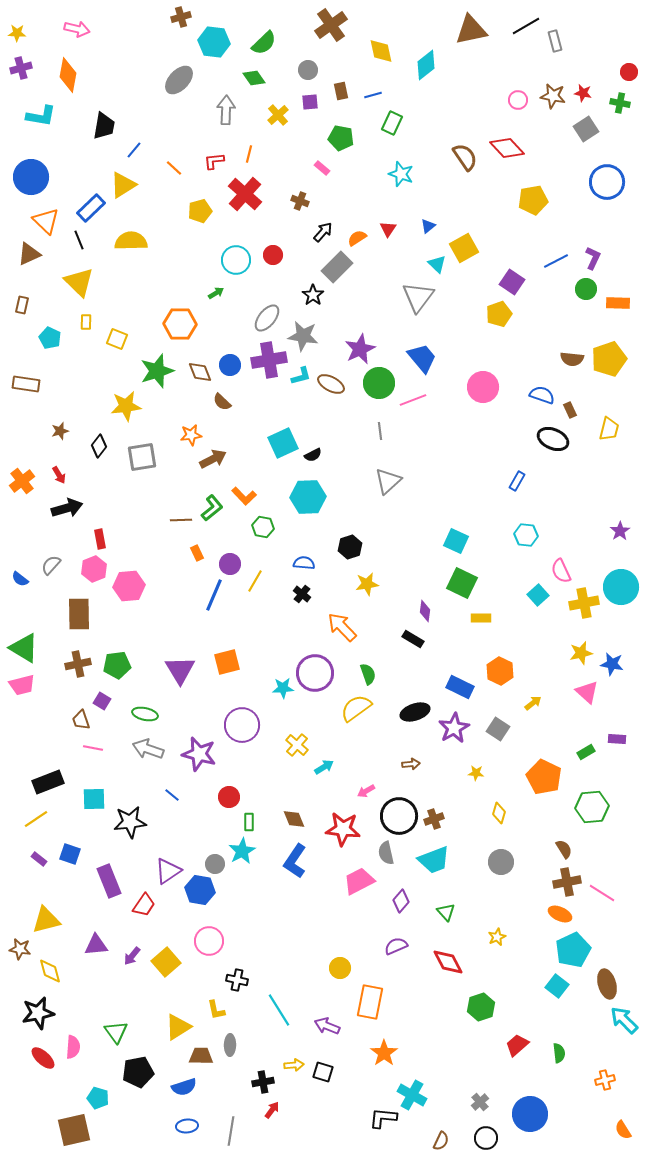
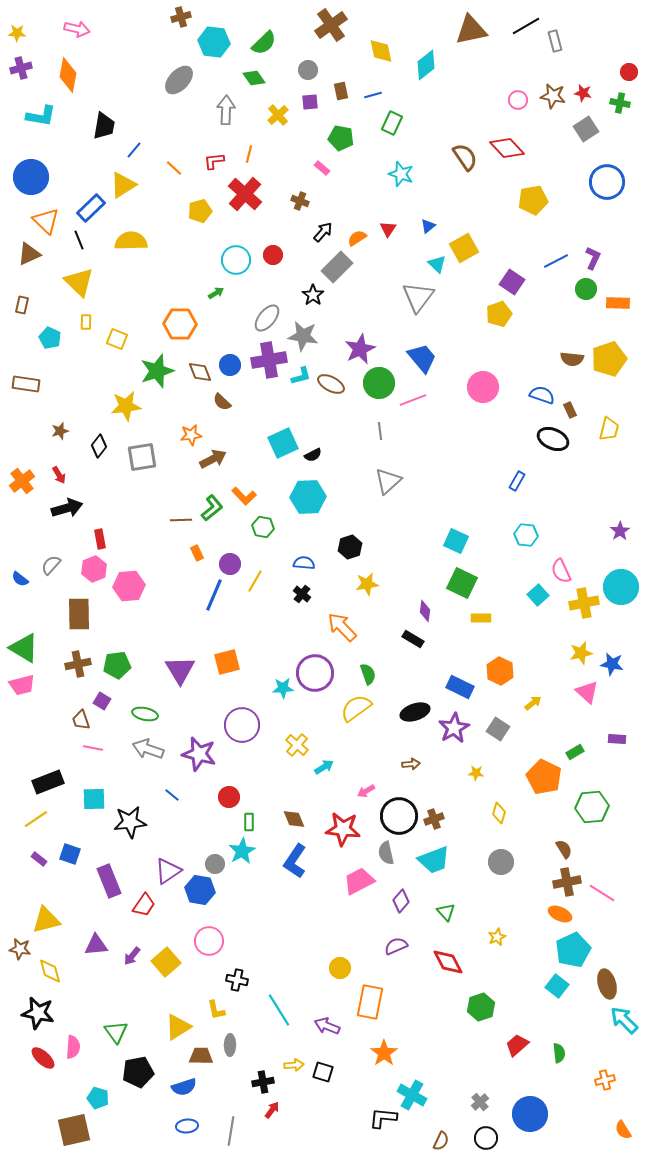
green rectangle at (586, 752): moved 11 px left
black star at (38, 1013): rotated 24 degrees clockwise
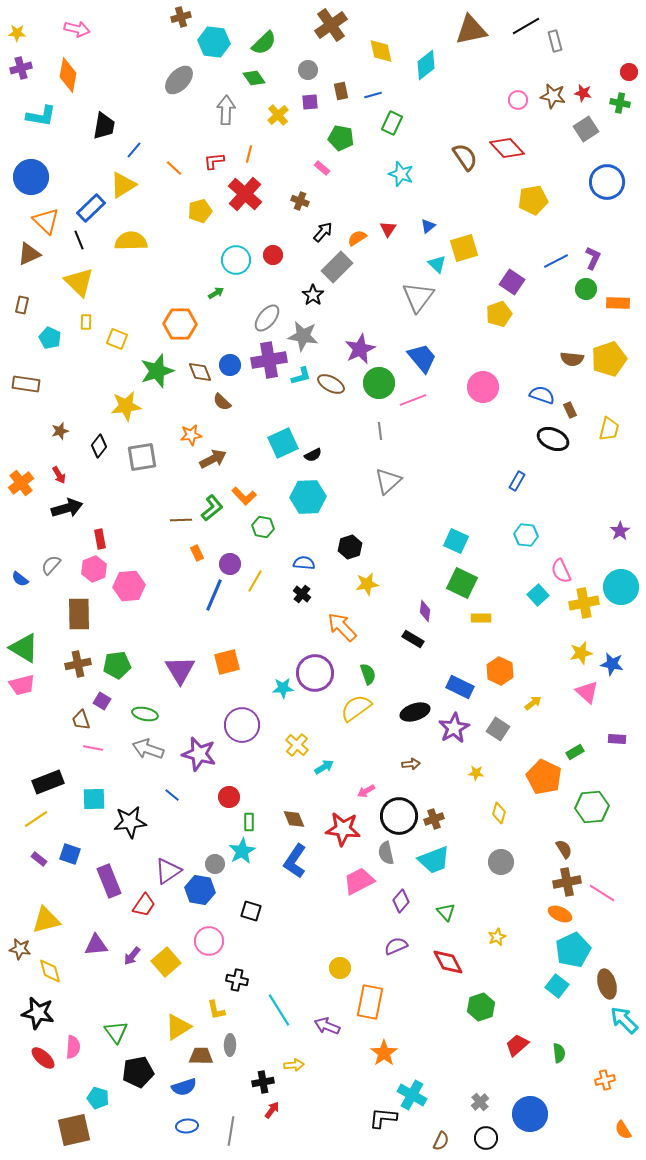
yellow square at (464, 248): rotated 12 degrees clockwise
orange cross at (22, 481): moved 1 px left, 2 px down
black square at (323, 1072): moved 72 px left, 161 px up
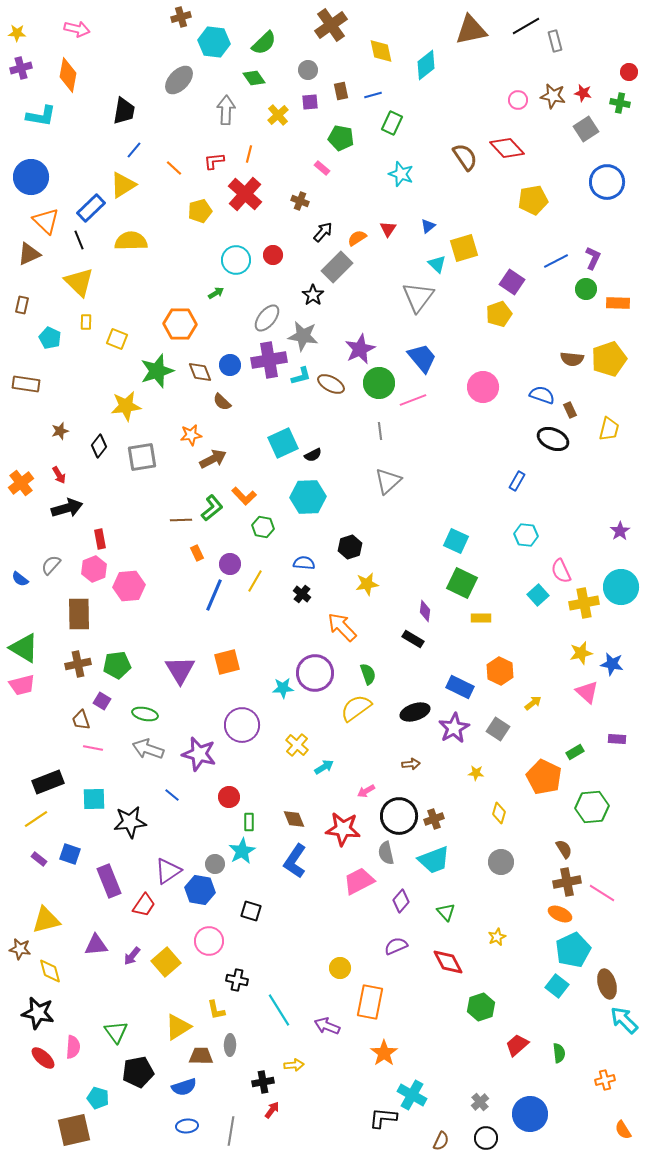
black trapezoid at (104, 126): moved 20 px right, 15 px up
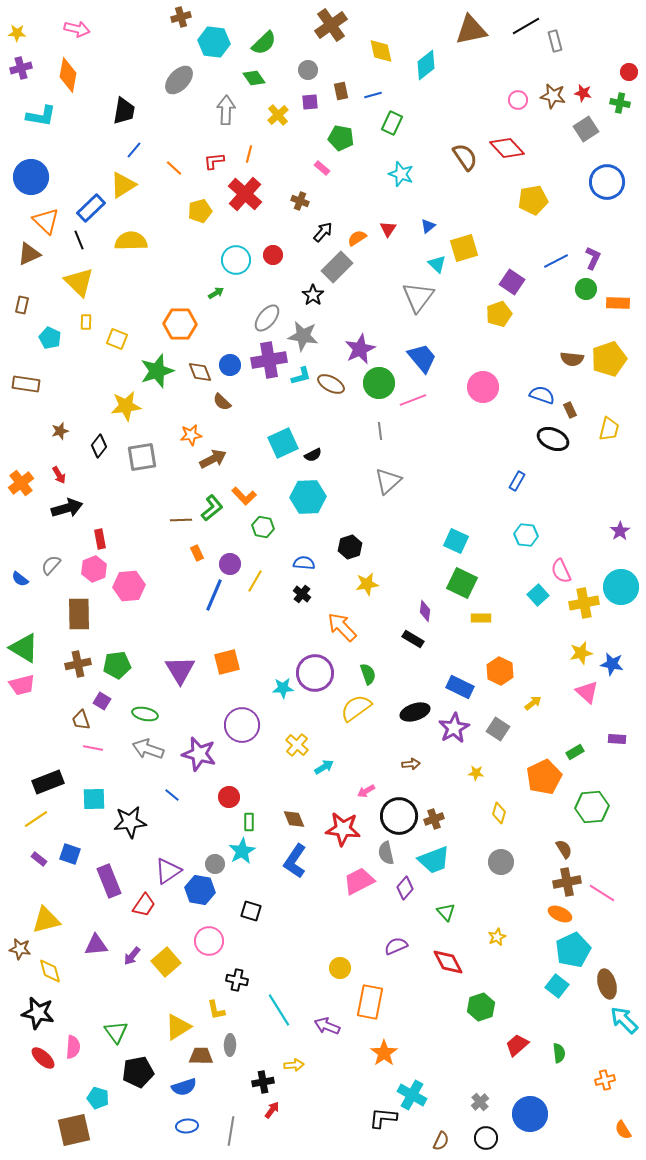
orange pentagon at (544, 777): rotated 20 degrees clockwise
purple diamond at (401, 901): moved 4 px right, 13 px up
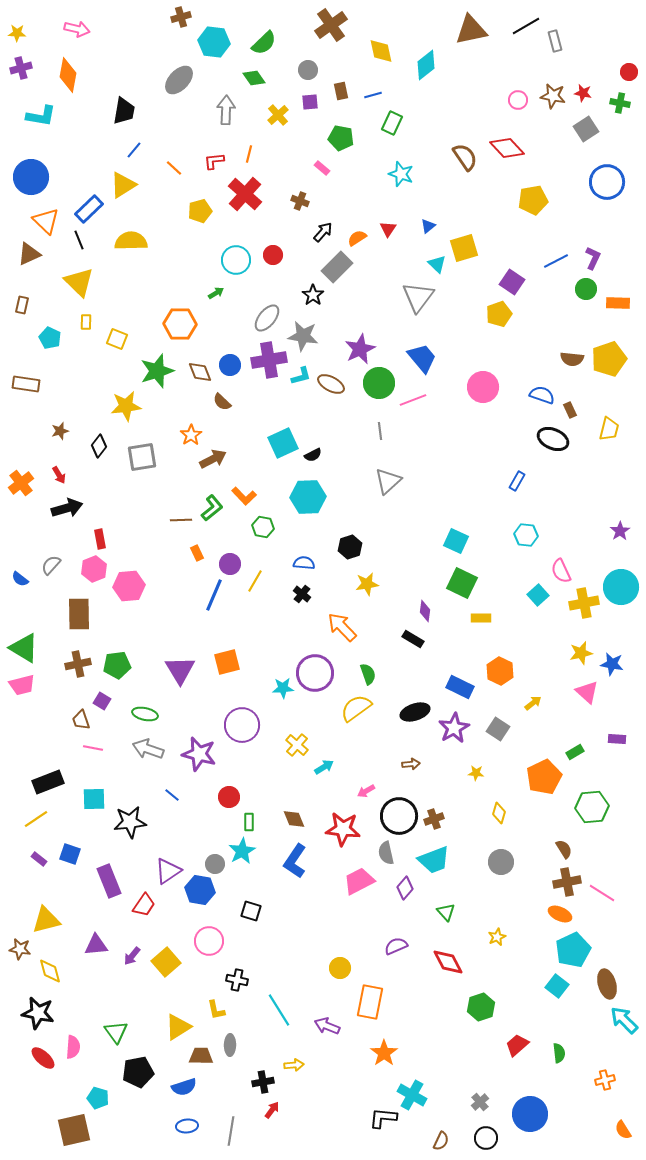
blue rectangle at (91, 208): moved 2 px left, 1 px down
orange star at (191, 435): rotated 25 degrees counterclockwise
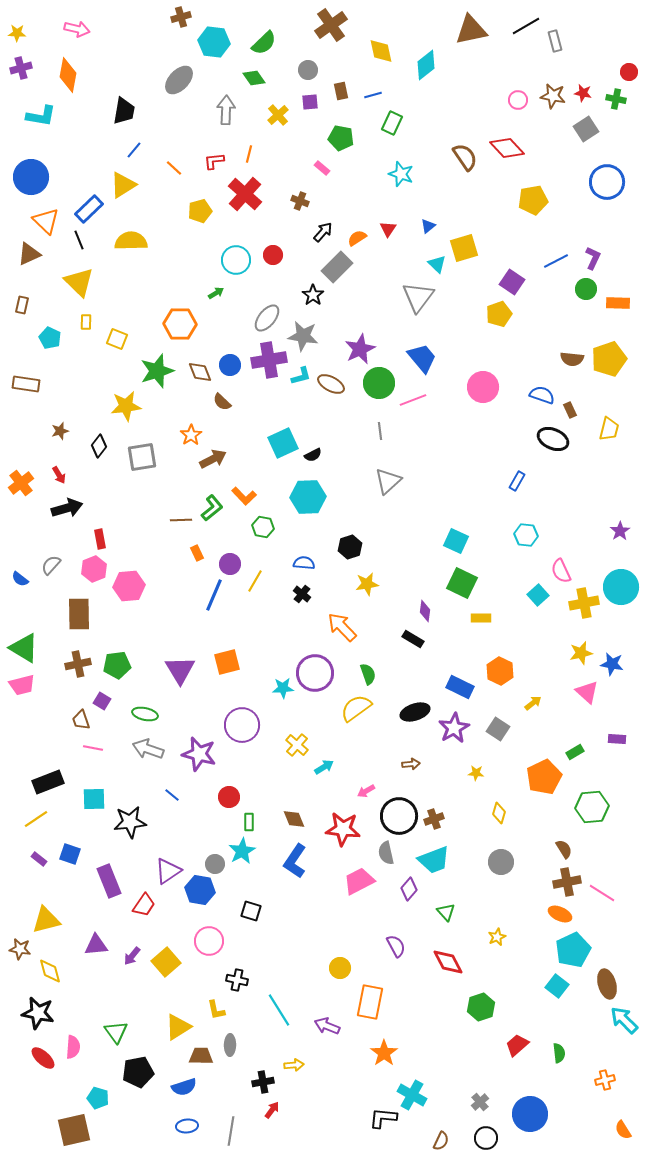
green cross at (620, 103): moved 4 px left, 4 px up
purple diamond at (405, 888): moved 4 px right, 1 px down
purple semicircle at (396, 946): rotated 85 degrees clockwise
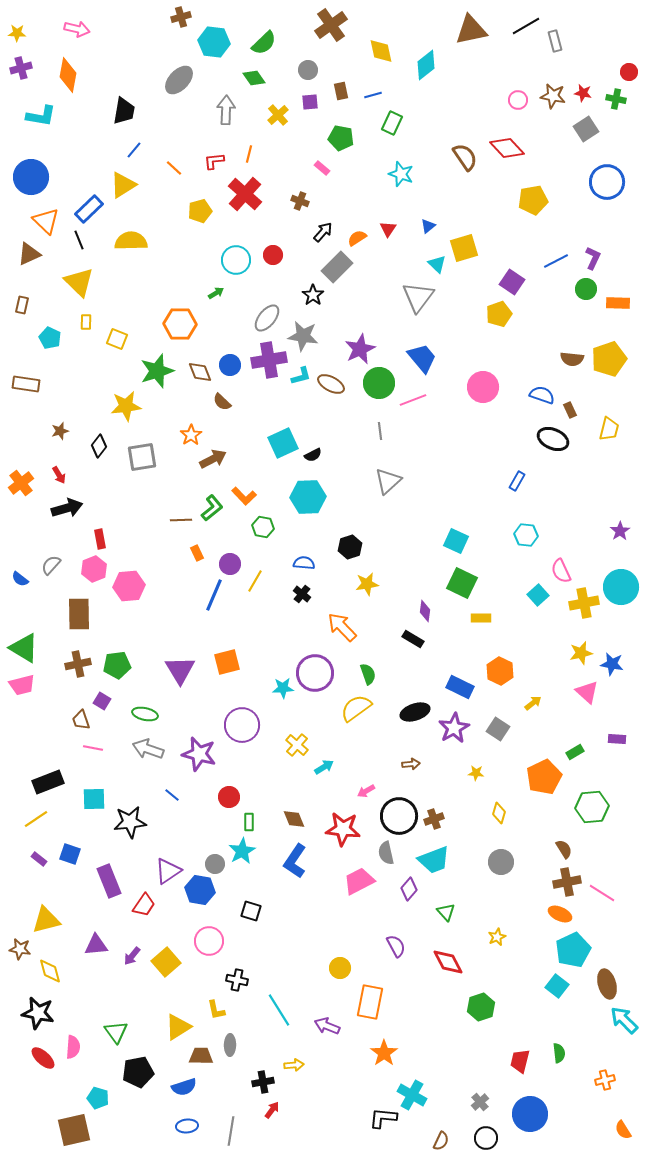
red trapezoid at (517, 1045): moved 3 px right, 16 px down; rotated 35 degrees counterclockwise
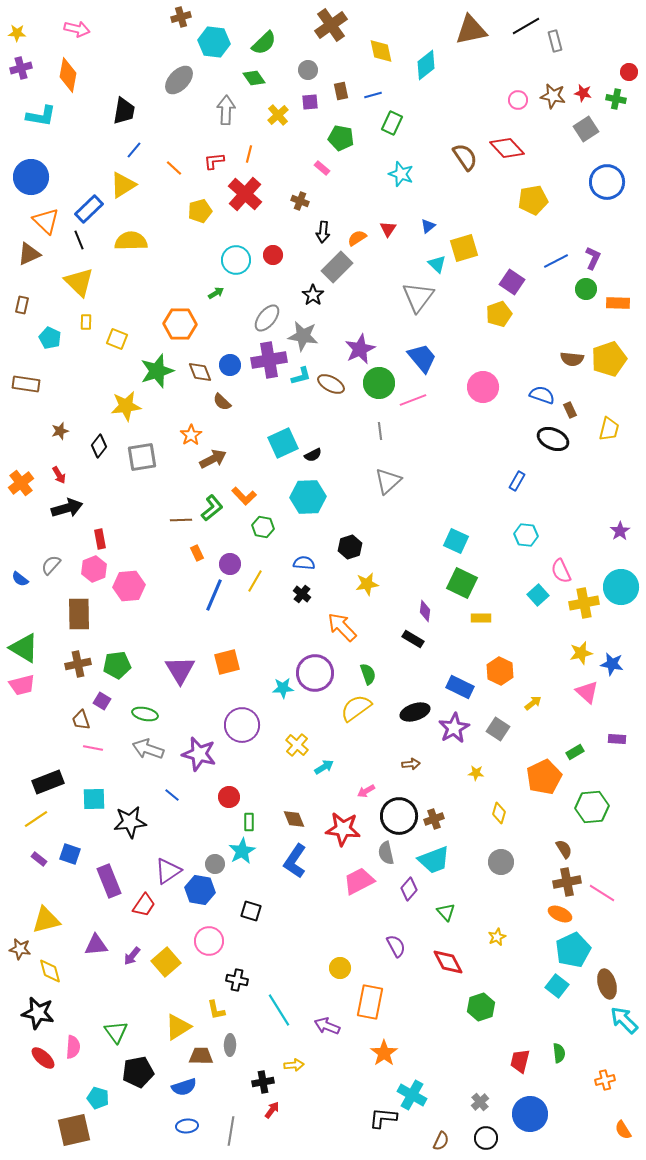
black arrow at (323, 232): rotated 145 degrees clockwise
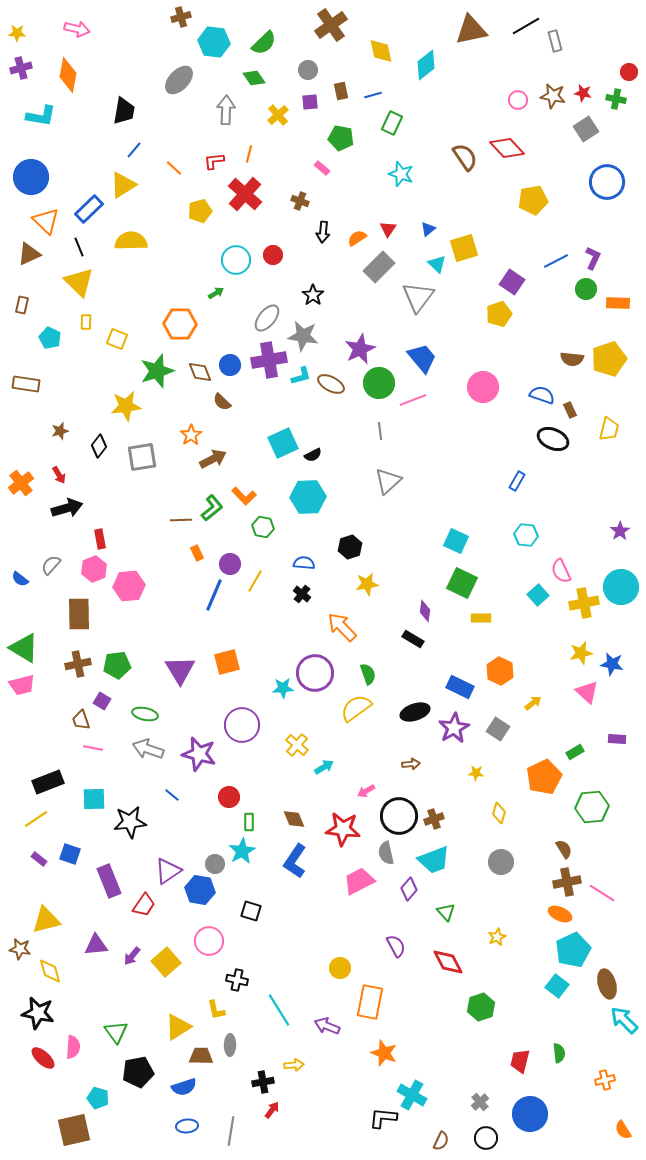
blue triangle at (428, 226): moved 3 px down
black line at (79, 240): moved 7 px down
gray rectangle at (337, 267): moved 42 px right
orange star at (384, 1053): rotated 16 degrees counterclockwise
